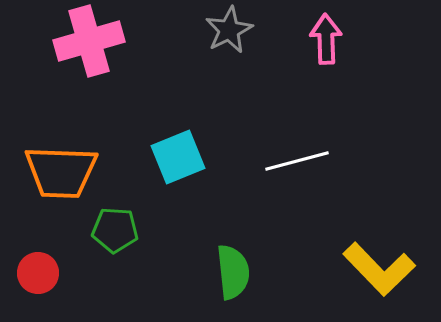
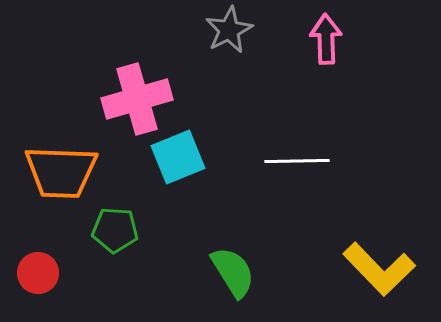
pink cross: moved 48 px right, 58 px down
white line: rotated 14 degrees clockwise
green semicircle: rotated 26 degrees counterclockwise
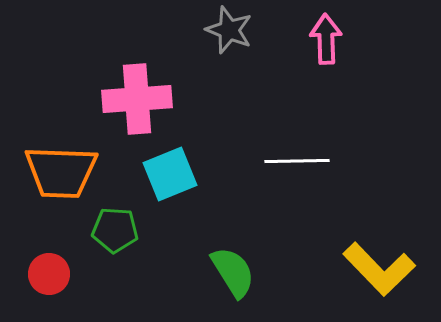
gray star: rotated 24 degrees counterclockwise
pink cross: rotated 12 degrees clockwise
cyan square: moved 8 px left, 17 px down
red circle: moved 11 px right, 1 px down
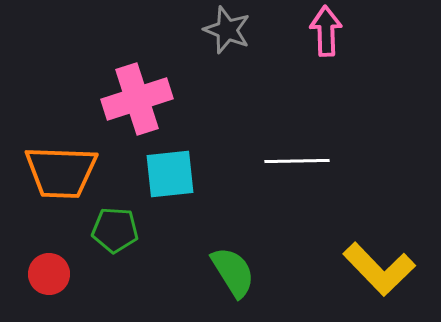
gray star: moved 2 px left
pink arrow: moved 8 px up
pink cross: rotated 14 degrees counterclockwise
cyan square: rotated 16 degrees clockwise
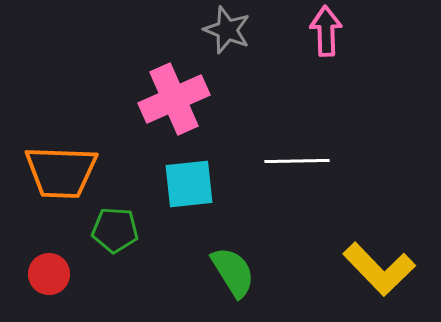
pink cross: moved 37 px right; rotated 6 degrees counterclockwise
cyan square: moved 19 px right, 10 px down
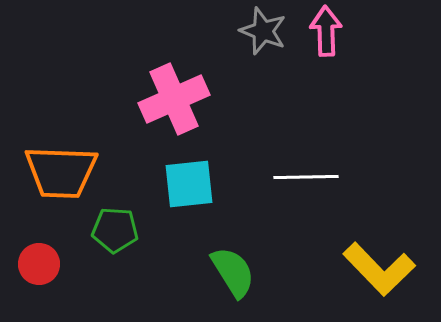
gray star: moved 36 px right, 1 px down
white line: moved 9 px right, 16 px down
red circle: moved 10 px left, 10 px up
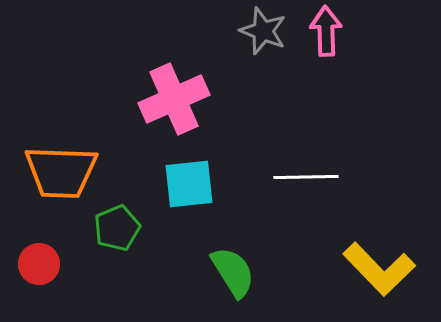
green pentagon: moved 2 px right, 2 px up; rotated 27 degrees counterclockwise
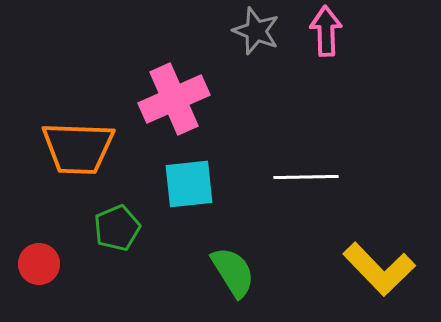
gray star: moved 7 px left
orange trapezoid: moved 17 px right, 24 px up
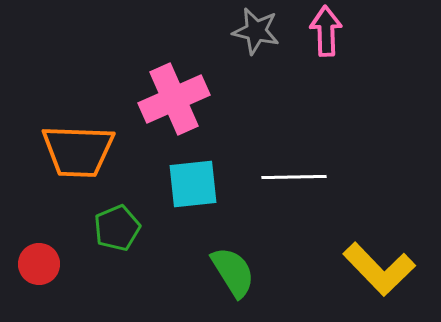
gray star: rotated 9 degrees counterclockwise
orange trapezoid: moved 3 px down
white line: moved 12 px left
cyan square: moved 4 px right
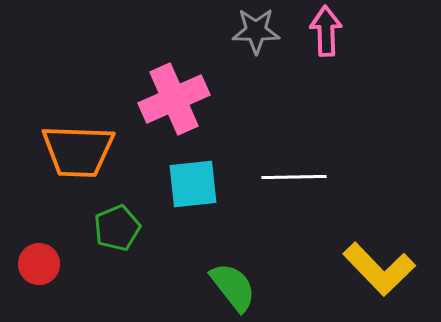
gray star: rotated 12 degrees counterclockwise
green semicircle: moved 15 px down; rotated 6 degrees counterclockwise
